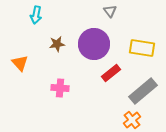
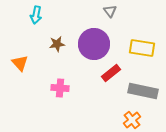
gray rectangle: rotated 52 degrees clockwise
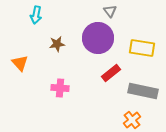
purple circle: moved 4 px right, 6 px up
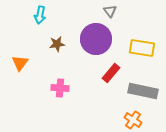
cyan arrow: moved 4 px right
purple circle: moved 2 px left, 1 px down
orange triangle: rotated 18 degrees clockwise
red rectangle: rotated 12 degrees counterclockwise
orange cross: moved 1 px right; rotated 18 degrees counterclockwise
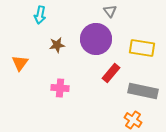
brown star: moved 1 px down
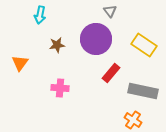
yellow rectangle: moved 2 px right, 3 px up; rotated 25 degrees clockwise
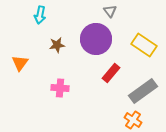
gray rectangle: rotated 48 degrees counterclockwise
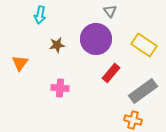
orange cross: rotated 18 degrees counterclockwise
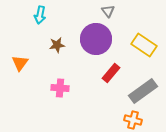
gray triangle: moved 2 px left
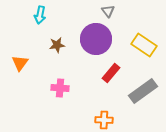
orange cross: moved 29 px left; rotated 12 degrees counterclockwise
